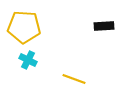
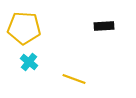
yellow pentagon: moved 1 px down
cyan cross: moved 1 px right, 2 px down; rotated 12 degrees clockwise
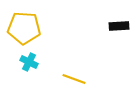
black rectangle: moved 15 px right
cyan cross: rotated 12 degrees counterclockwise
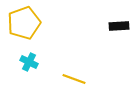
yellow pentagon: moved 5 px up; rotated 24 degrees counterclockwise
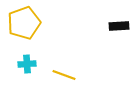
cyan cross: moved 2 px left, 2 px down; rotated 30 degrees counterclockwise
yellow line: moved 10 px left, 4 px up
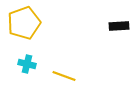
cyan cross: rotated 18 degrees clockwise
yellow line: moved 1 px down
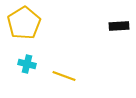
yellow pentagon: rotated 12 degrees counterclockwise
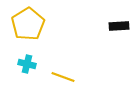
yellow pentagon: moved 4 px right, 1 px down
yellow line: moved 1 px left, 1 px down
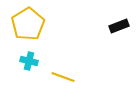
black rectangle: rotated 18 degrees counterclockwise
cyan cross: moved 2 px right, 3 px up
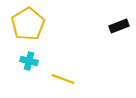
yellow line: moved 2 px down
